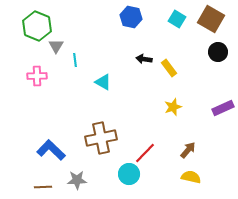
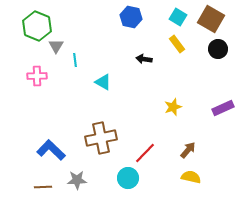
cyan square: moved 1 px right, 2 px up
black circle: moved 3 px up
yellow rectangle: moved 8 px right, 24 px up
cyan circle: moved 1 px left, 4 px down
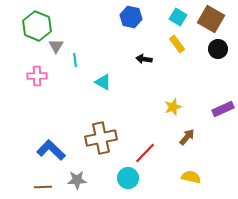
purple rectangle: moved 1 px down
brown arrow: moved 1 px left, 13 px up
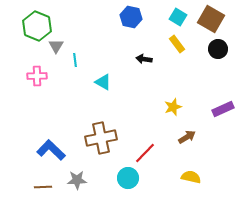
brown arrow: rotated 18 degrees clockwise
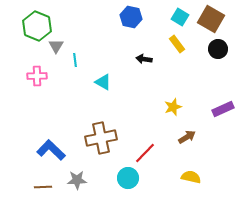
cyan square: moved 2 px right
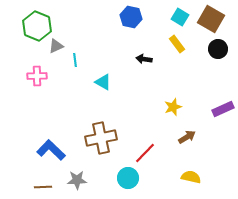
gray triangle: rotated 35 degrees clockwise
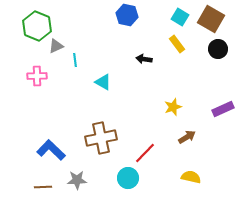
blue hexagon: moved 4 px left, 2 px up
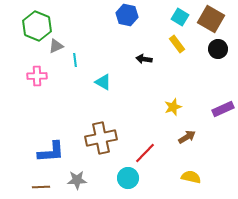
blue L-shape: moved 2 px down; rotated 132 degrees clockwise
brown line: moved 2 px left
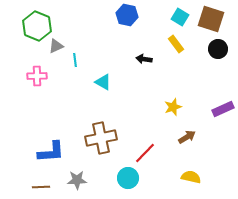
brown square: rotated 12 degrees counterclockwise
yellow rectangle: moved 1 px left
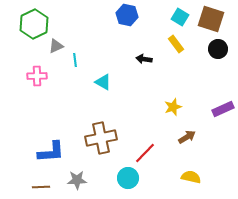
green hexagon: moved 3 px left, 2 px up; rotated 12 degrees clockwise
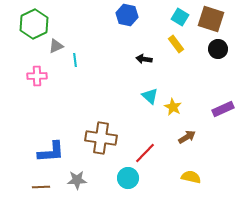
cyan triangle: moved 47 px right, 14 px down; rotated 12 degrees clockwise
yellow star: rotated 24 degrees counterclockwise
brown cross: rotated 20 degrees clockwise
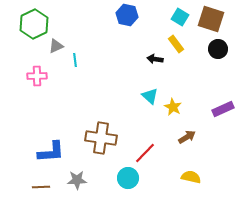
black arrow: moved 11 px right
